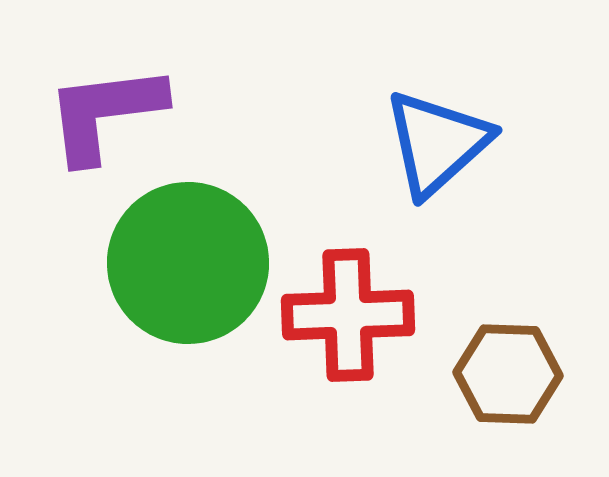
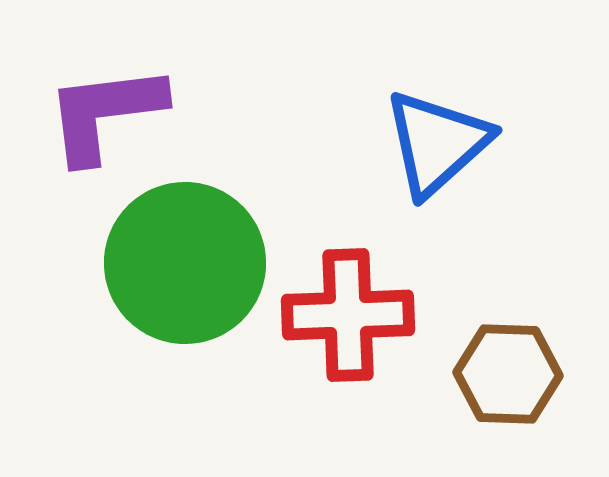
green circle: moved 3 px left
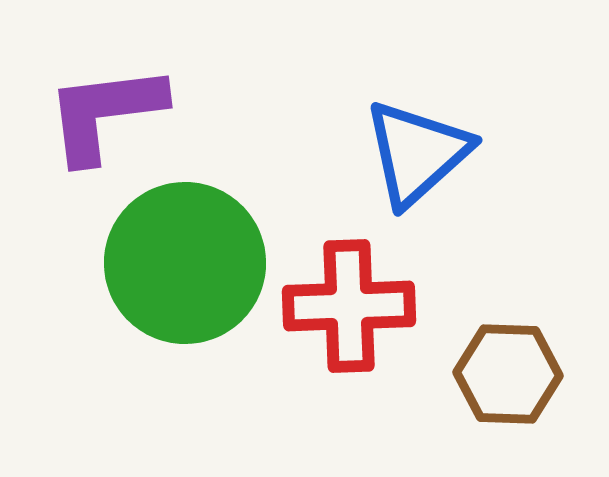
blue triangle: moved 20 px left, 10 px down
red cross: moved 1 px right, 9 px up
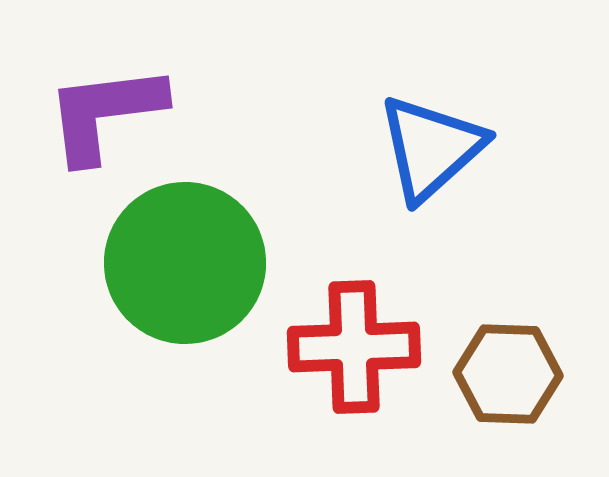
blue triangle: moved 14 px right, 5 px up
red cross: moved 5 px right, 41 px down
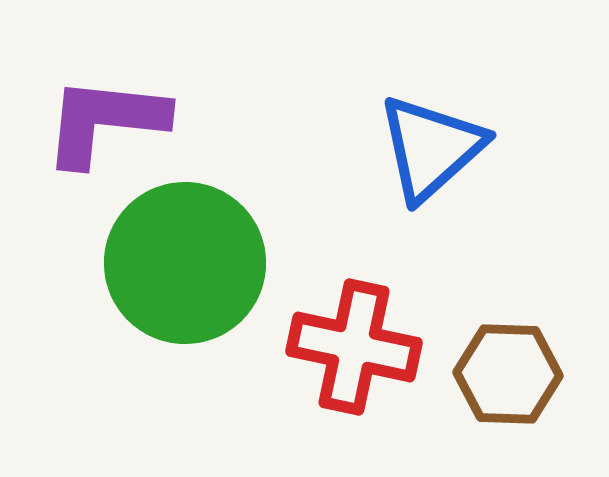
purple L-shape: moved 8 px down; rotated 13 degrees clockwise
red cross: rotated 14 degrees clockwise
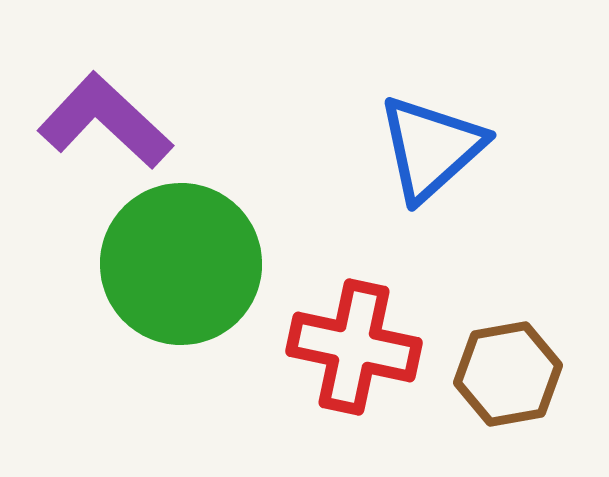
purple L-shape: rotated 37 degrees clockwise
green circle: moved 4 px left, 1 px down
brown hexagon: rotated 12 degrees counterclockwise
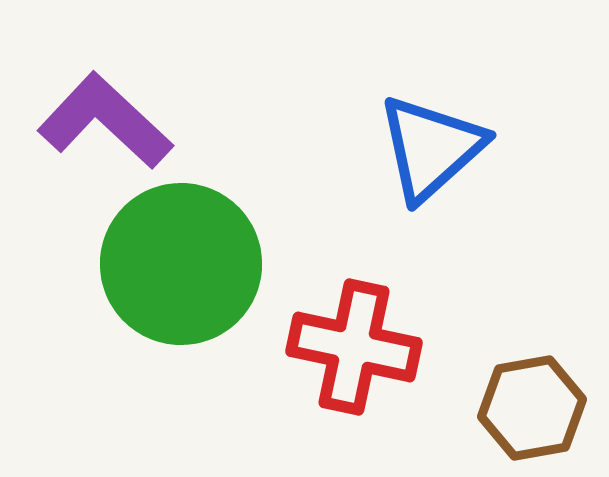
brown hexagon: moved 24 px right, 34 px down
